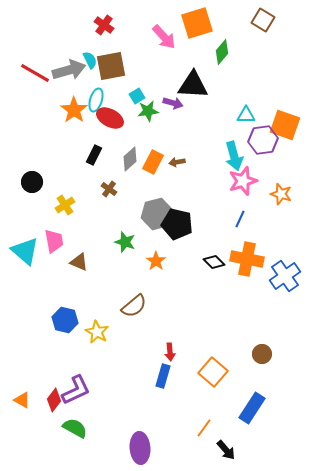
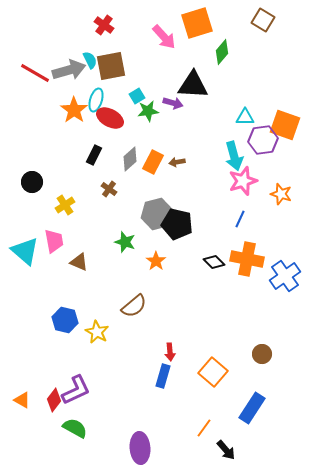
cyan triangle at (246, 115): moved 1 px left, 2 px down
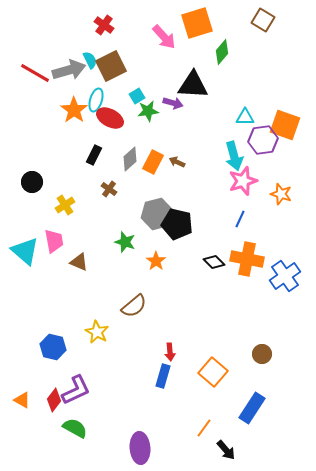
brown square at (111, 66): rotated 16 degrees counterclockwise
brown arrow at (177, 162): rotated 35 degrees clockwise
blue hexagon at (65, 320): moved 12 px left, 27 px down
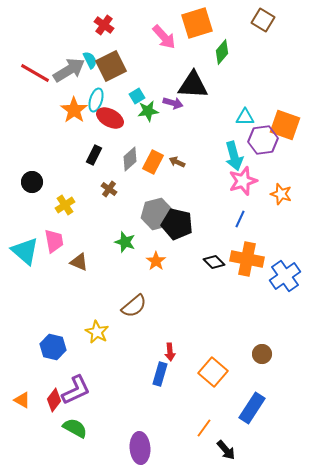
gray arrow at (69, 70): rotated 16 degrees counterclockwise
blue rectangle at (163, 376): moved 3 px left, 2 px up
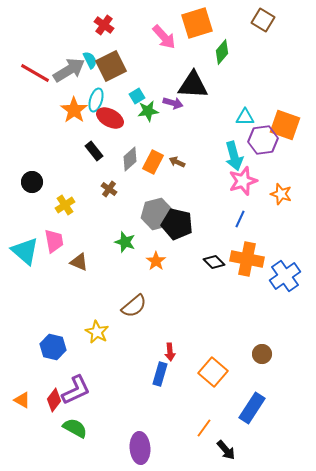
black rectangle at (94, 155): moved 4 px up; rotated 66 degrees counterclockwise
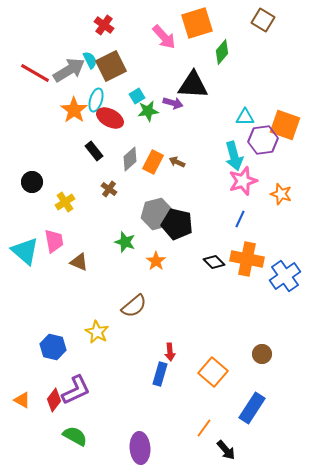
yellow cross at (65, 205): moved 3 px up
green semicircle at (75, 428): moved 8 px down
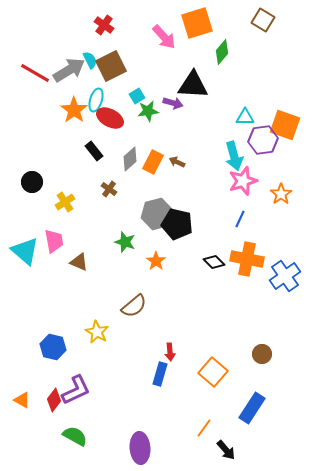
orange star at (281, 194): rotated 20 degrees clockwise
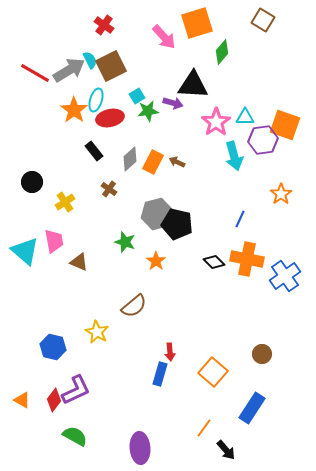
red ellipse at (110, 118): rotated 40 degrees counterclockwise
pink star at (243, 181): moved 27 px left, 59 px up; rotated 16 degrees counterclockwise
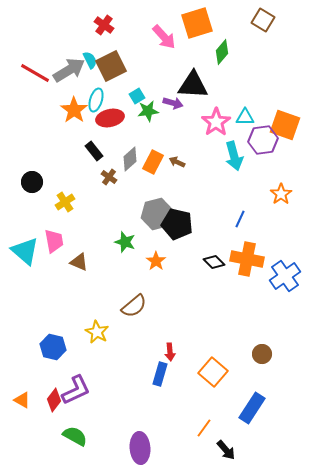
brown cross at (109, 189): moved 12 px up
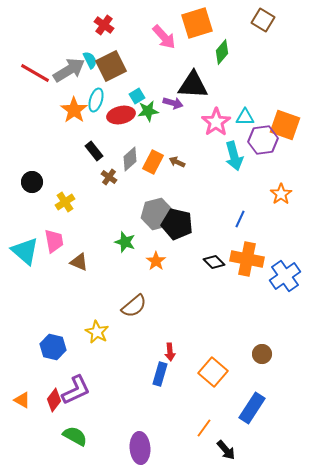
red ellipse at (110, 118): moved 11 px right, 3 px up
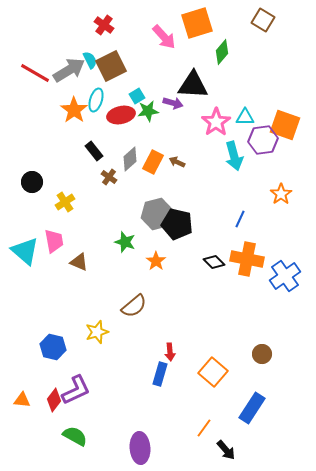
yellow star at (97, 332): rotated 25 degrees clockwise
orange triangle at (22, 400): rotated 24 degrees counterclockwise
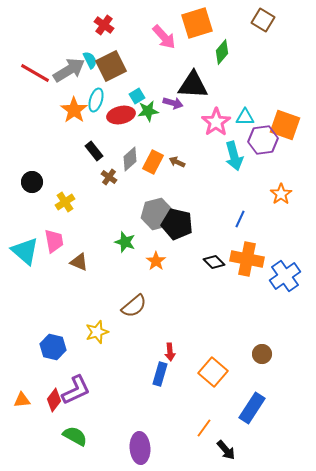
orange triangle at (22, 400): rotated 12 degrees counterclockwise
